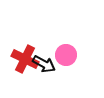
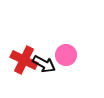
red cross: moved 1 px left, 1 px down
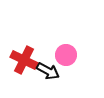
black arrow: moved 4 px right, 7 px down
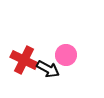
black arrow: moved 2 px up
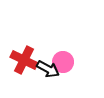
pink circle: moved 3 px left, 7 px down
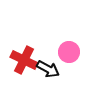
pink circle: moved 6 px right, 10 px up
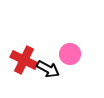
pink circle: moved 1 px right, 2 px down
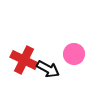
pink circle: moved 4 px right
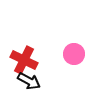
black arrow: moved 19 px left, 12 px down
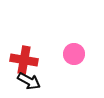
red cross: rotated 16 degrees counterclockwise
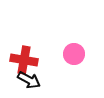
black arrow: moved 1 px up
